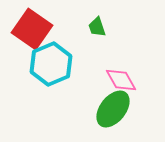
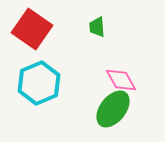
green trapezoid: rotated 15 degrees clockwise
cyan hexagon: moved 12 px left, 19 px down
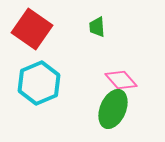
pink diamond: rotated 12 degrees counterclockwise
green ellipse: rotated 15 degrees counterclockwise
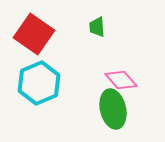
red square: moved 2 px right, 5 px down
green ellipse: rotated 36 degrees counterclockwise
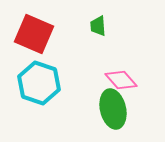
green trapezoid: moved 1 px right, 1 px up
red square: rotated 12 degrees counterclockwise
cyan hexagon: rotated 18 degrees counterclockwise
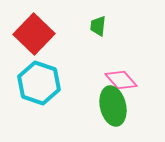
green trapezoid: rotated 10 degrees clockwise
red square: rotated 21 degrees clockwise
green ellipse: moved 3 px up
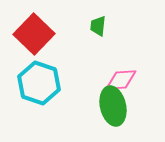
pink diamond: rotated 52 degrees counterclockwise
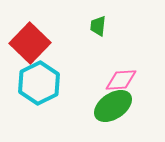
red square: moved 4 px left, 9 px down
cyan hexagon: rotated 15 degrees clockwise
green ellipse: rotated 69 degrees clockwise
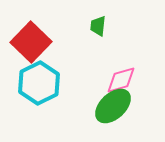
red square: moved 1 px right, 1 px up
pink diamond: rotated 12 degrees counterclockwise
green ellipse: rotated 9 degrees counterclockwise
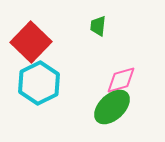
green ellipse: moved 1 px left, 1 px down
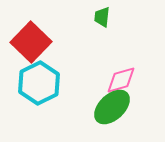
green trapezoid: moved 4 px right, 9 px up
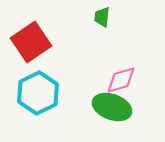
red square: rotated 12 degrees clockwise
cyan hexagon: moved 1 px left, 10 px down
green ellipse: rotated 63 degrees clockwise
